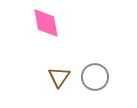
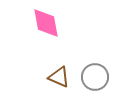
brown triangle: rotated 40 degrees counterclockwise
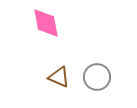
gray circle: moved 2 px right
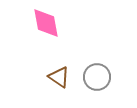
brown triangle: rotated 10 degrees clockwise
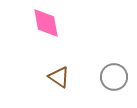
gray circle: moved 17 px right
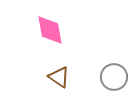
pink diamond: moved 4 px right, 7 px down
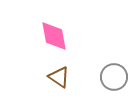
pink diamond: moved 4 px right, 6 px down
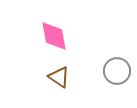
gray circle: moved 3 px right, 6 px up
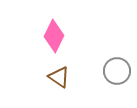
pink diamond: rotated 36 degrees clockwise
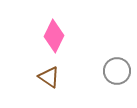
brown triangle: moved 10 px left
